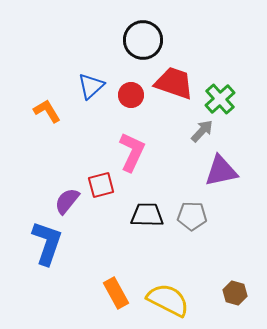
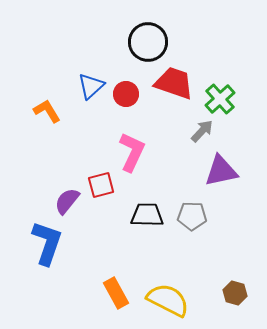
black circle: moved 5 px right, 2 px down
red circle: moved 5 px left, 1 px up
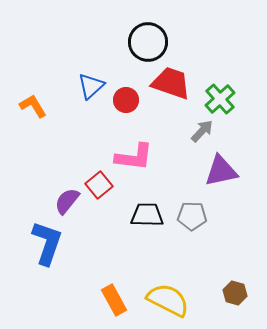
red trapezoid: moved 3 px left
red circle: moved 6 px down
orange L-shape: moved 14 px left, 5 px up
pink L-shape: moved 2 px right, 5 px down; rotated 72 degrees clockwise
red square: moved 2 px left; rotated 24 degrees counterclockwise
orange rectangle: moved 2 px left, 7 px down
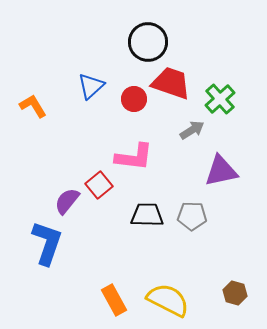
red circle: moved 8 px right, 1 px up
gray arrow: moved 10 px left, 1 px up; rotated 15 degrees clockwise
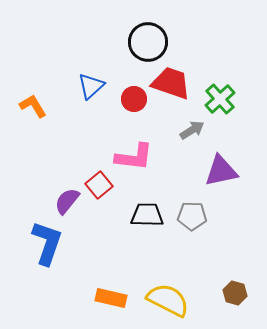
orange rectangle: moved 3 px left, 2 px up; rotated 48 degrees counterclockwise
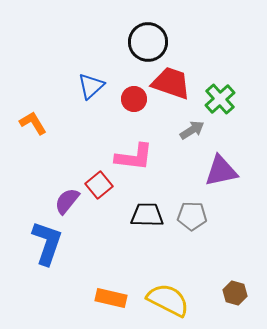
orange L-shape: moved 17 px down
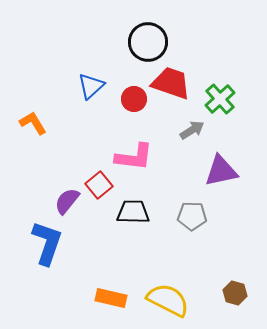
black trapezoid: moved 14 px left, 3 px up
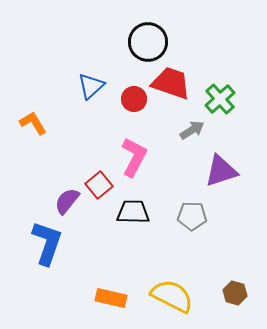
pink L-shape: rotated 69 degrees counterclockwise
purple triangle: rotated 6 degrees counterclockwise
yellow semicircle: moved 4 px right, 4 px up
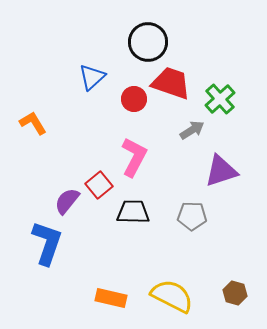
blue triangle: moved 1 px right, 9 px up
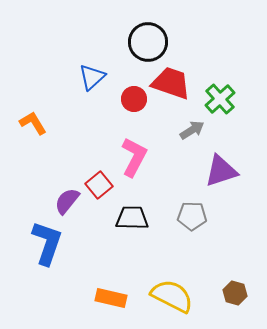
black trapezoid: moved 1 px left, 6 px down
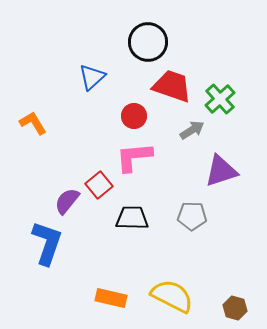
red trapezoid: moved 1 px right, 3 px down
red circle: moved 17 px down
pink L-shape: rotated 123 degrees counterclockwise
brown hexagon: moved 15 px down
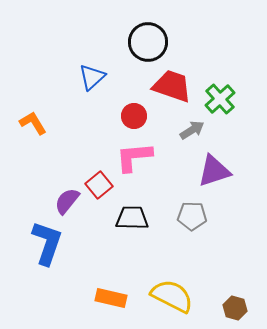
purple triangle: moved 7 px left
